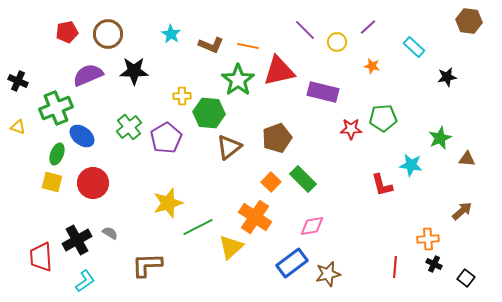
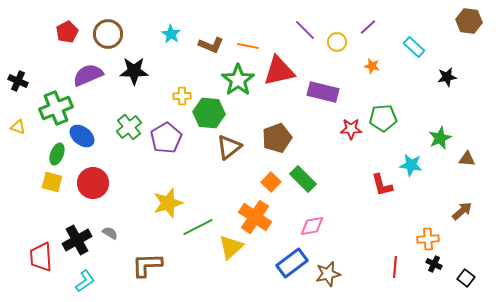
red pentagon at (67, 32): rotated 15 degrees counterclockwise
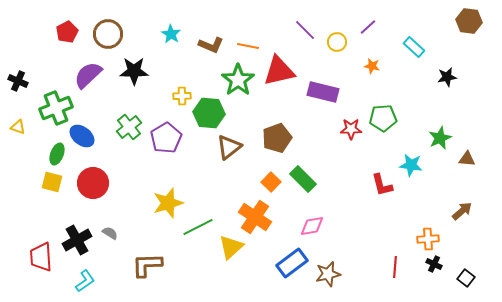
purple semicircle at (88, 75): rotated 20 degrees counterclockwise
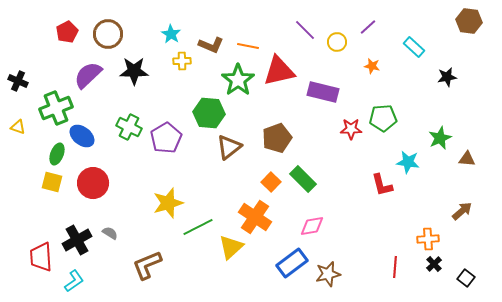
yellow cross at (182, 96): moved 35 px up
green cross at (129, 127): rotated 25 degrees counterclockwise
cyan star at (411, 165): moved 3 px left, 3 px up
black cross at (434, 264): rotated 21 degrees clockwise
brown L-shape at (147, 265): rotated 20 degrees counterclockwise
cyan L-shape at (85, 281): moved 11 px left
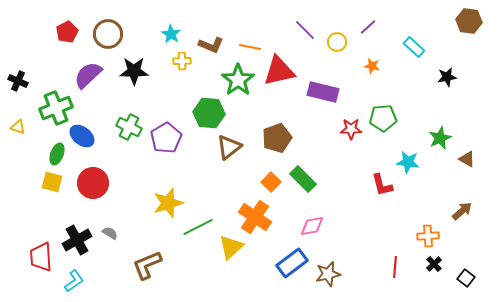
orange line at (248, 46): moved 2 px right, 1 px down
brown triangle at (467, 159): rotated 24 degrees clockwise
orange cross at (428, 239): moved 3 px up
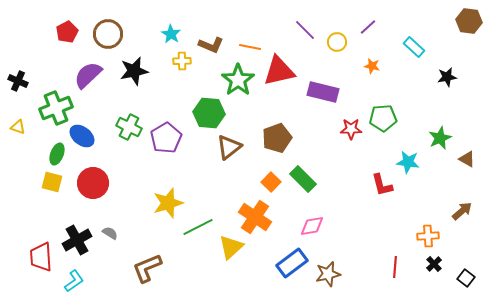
black star at (134, 71): rotated 12 degrees counterclockwise
brown L-shape at (147, 265): moved 3 px down
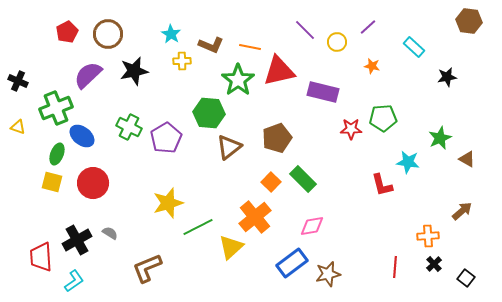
orange cross at (255, 217): rotated 16 degrees clockwise
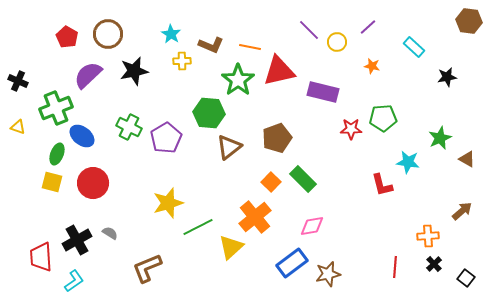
purple line at (305, 30): moved 4 px right
red pentagon at (67, 32): moved 5 px down; rotated 15 degrees counterclockwise
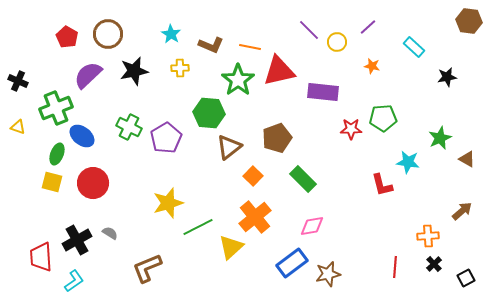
yellow cross at (182, 61): moved 2 px left, 7 px down
purple rectangle at (323, 92): rotated 8 degrees counterclockwise
orange square at (271, 182): moved 18 px left, 6 px up
black square at (466, 278): rotated 24 degrees clockwise
